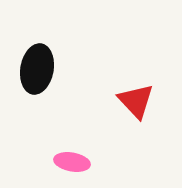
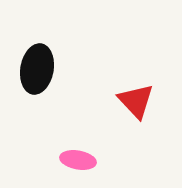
pink ellipse: moved 6 px right, 2 px up
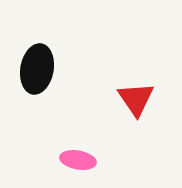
red triangle: moved 2 px up; rotated 9 degrees clockwise
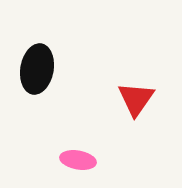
red triangle: rotated 9 degrees clockwise
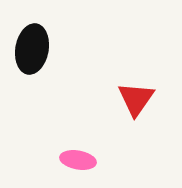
black ellipse: moved 5 px left, 20 px up
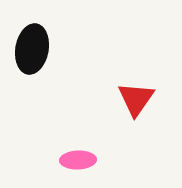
pink ellipse: rotated 12 degrees counterclockwise
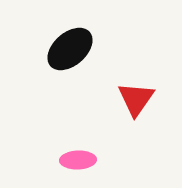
black ellipse: moved 38 px right; rotated 39 degrees clockwise
